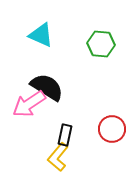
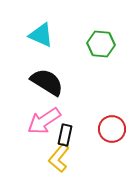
black semicircle: moved 5 px up
pink arrow: moved 15 px right, 17 px down
yellow L-shape: moved 1 px right, 1 px down
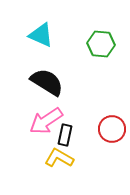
pink arrow: moved 2 px right
yellow L-shape: rotated 80 degrees clockwise
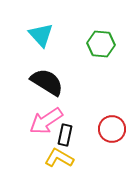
cyan triangle: rotated 24 degrees clockwise
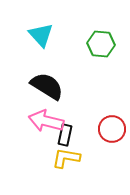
black semicircle: moved 4 px down
pink arrow: rotated 48 degrees clockwise
yellow L-shape: moved 7 px right; rotated 20 degrees counterclockwise
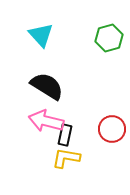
green hexagon: moved 8 px right, 6 px up; rotated 20 degrees counterclockwise
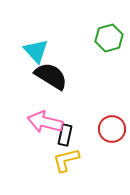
cyan triangle: moved 5 px left, 16 px down
black semicircle: moved 4 px right, 10 px up
pink arrow: moved 1 px left, 1 px down
yellow L-shape: moved 2 px down; rotated 24 degrees counterclockwise
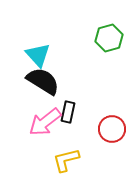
cyan triangle: moved 2 px right, 4 px down
black semicircle: moved 8 px left, 5 px down
pink arrow: rotated 52 degrees counterclockwise
black rectangle: moved 3 px right, 23 px up
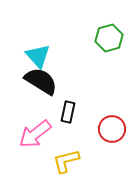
cyan triangle: moved 1 px down
black semicircle: moved 2 px left
pink arrow: moved 10 px left, 12 px down
yellow L-shape: moved 1 px down
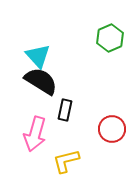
green hexagon: moved 1 px right; rotated 8 degrees counterclockwise
black rectangle: moved 3 px left, 2 px up
pink arrow: rotated 36 degrees counterclockwise
